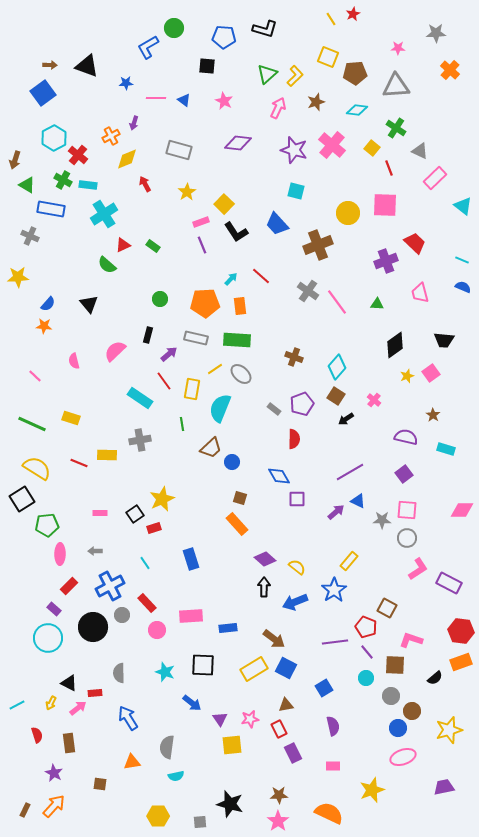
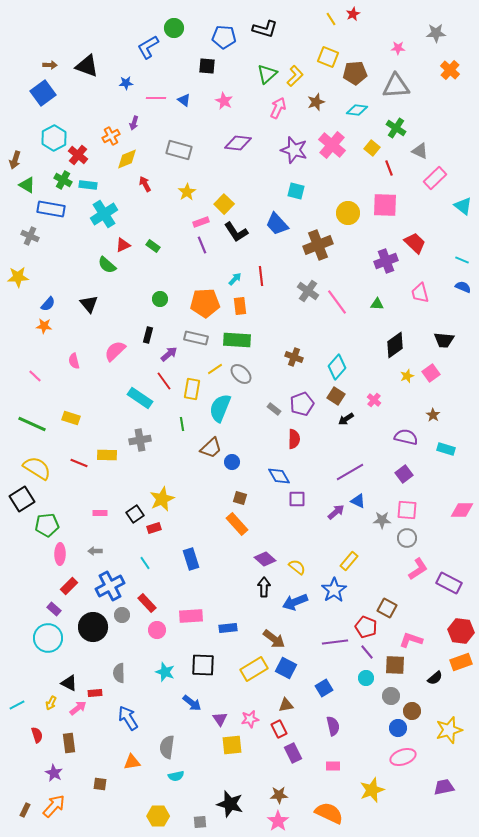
red line at (261, 276): rotated 42 degrees clockwise
cyan arrow at (231, 279): moved 4 px right
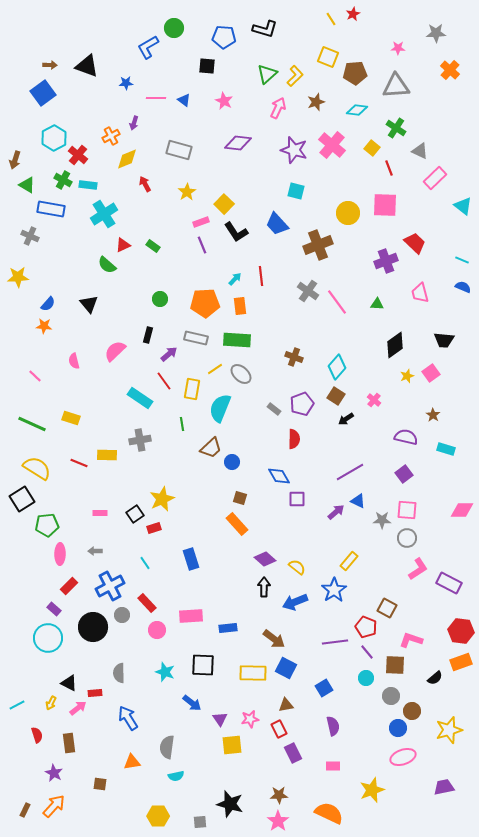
yellow rectangle at (254, 669): moved 1 px left, 4 px down; rotated 32 degrees clockwise
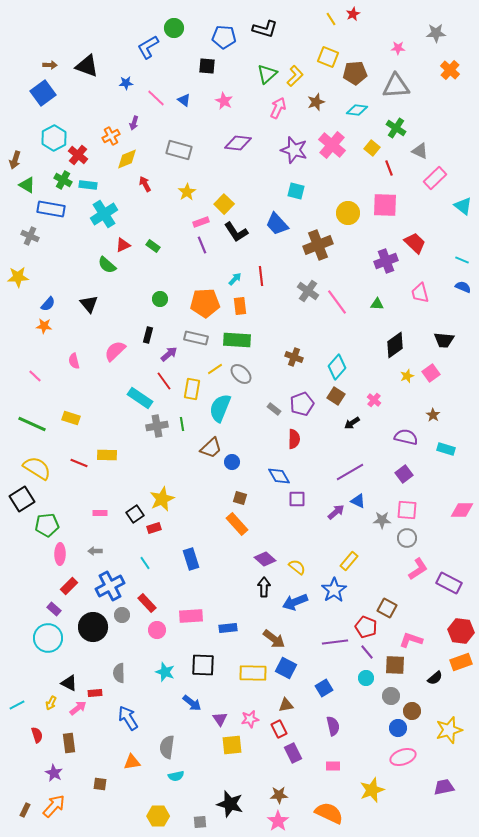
pink line at (156, 98): rotated 42 degrees clockwise
black arrow at (346, 419): moved 6 px right, 4 px down
gray cross at (140, 440): moved 17 px right, 14 px up
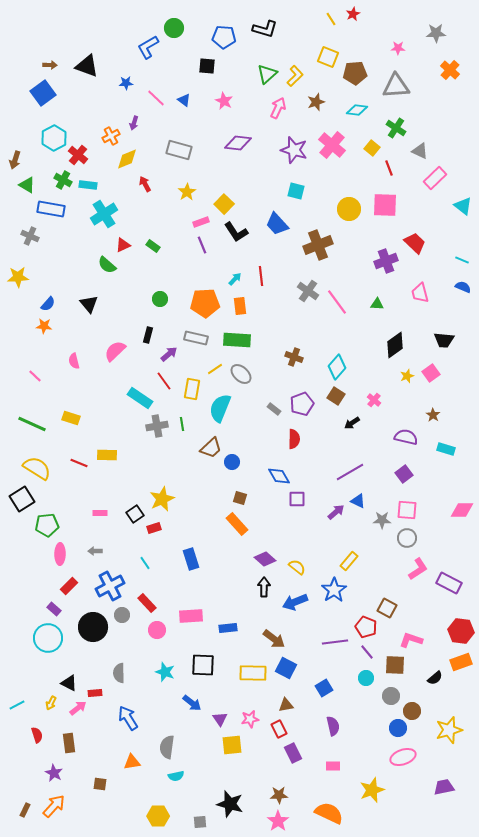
yellow circle at (348, 213): moved 1 px right, 4 px up
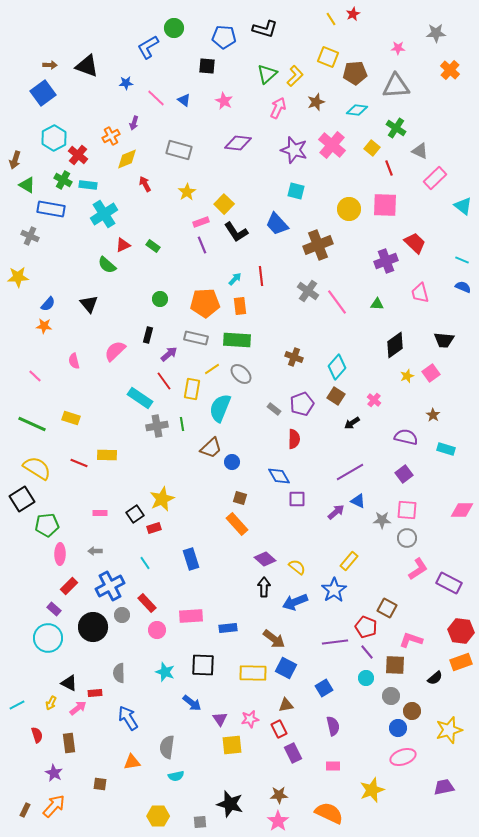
yellow line at (215, 369): moved 3 px left
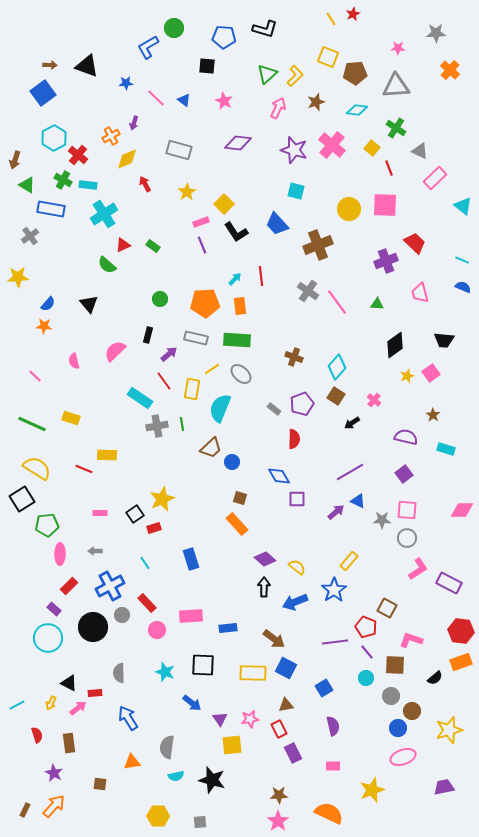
gray cross at (30, 236): rotated 30 degrees clockwise
red line at (79, 463): moved 5 px right, 6 px down
black star at (230, 804): moved 18 px left, 24 px up
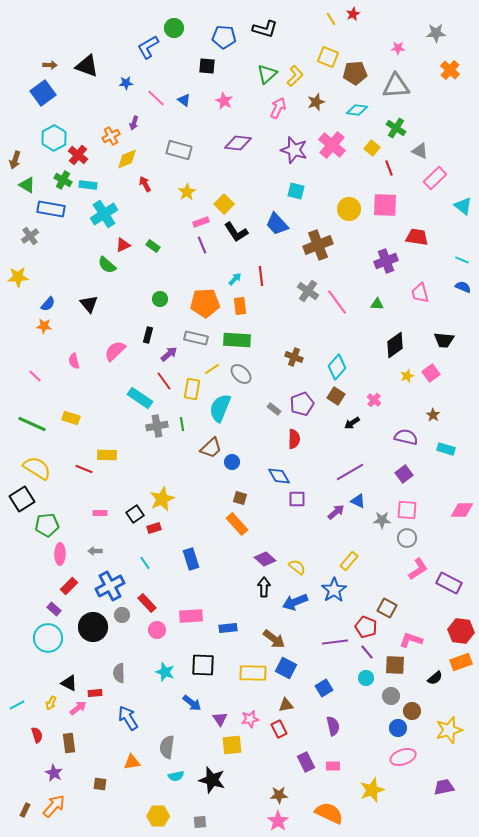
red trapezoid at (415, 243): moved 2 px right, 6 px up; rotated 35 degrees counterclockwise
purple rectangle at (293, 753): moved 13 px right, 9 px down
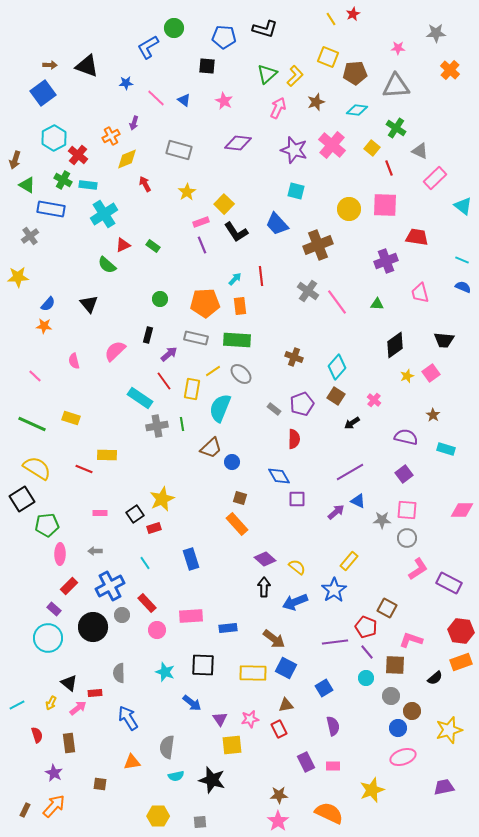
yellow line at (212, 369): moved 1 px right, 2 px down
black triangle at (69, 683): rotated 12 degrees clockwise
